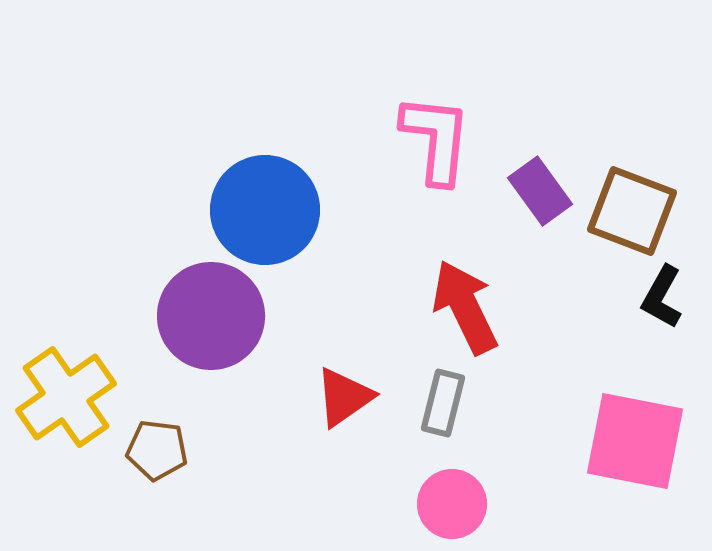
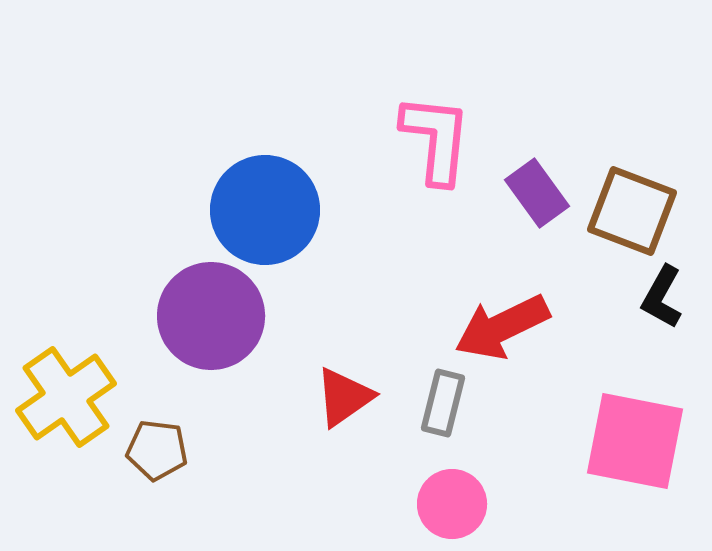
purple rectangle: moved 3 px left, 2 px down
red arrow: moved 37 px right, 20 px down; rotated 90 degrees counterclockwise
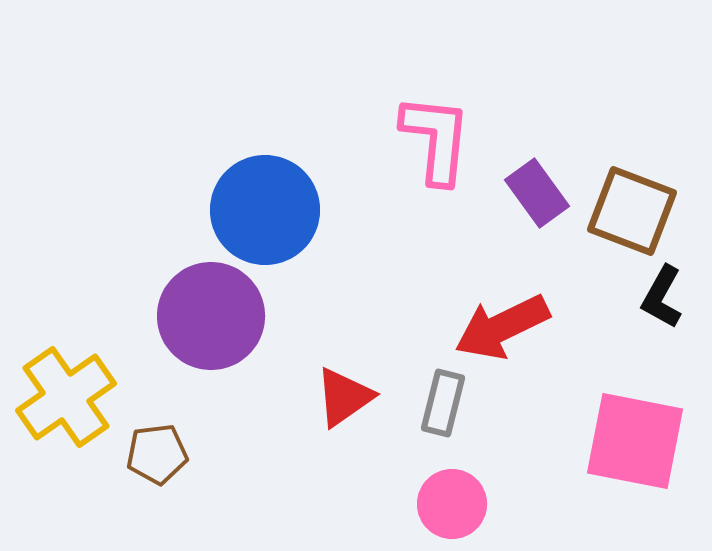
brown pentagon: moved 4 px down; rotated 14 degrees counterclockwise
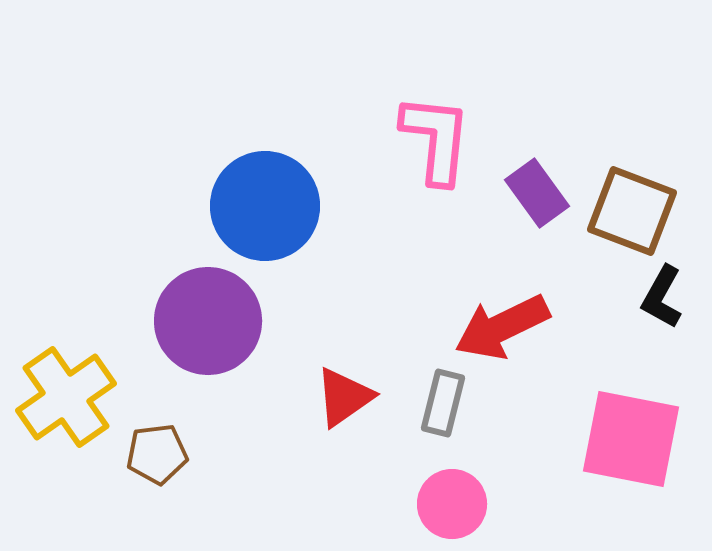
blue circle: moved 4 px up
purple circle: moved 3 px left, 5 px down
pink square: moved 4 px left, 2 px up
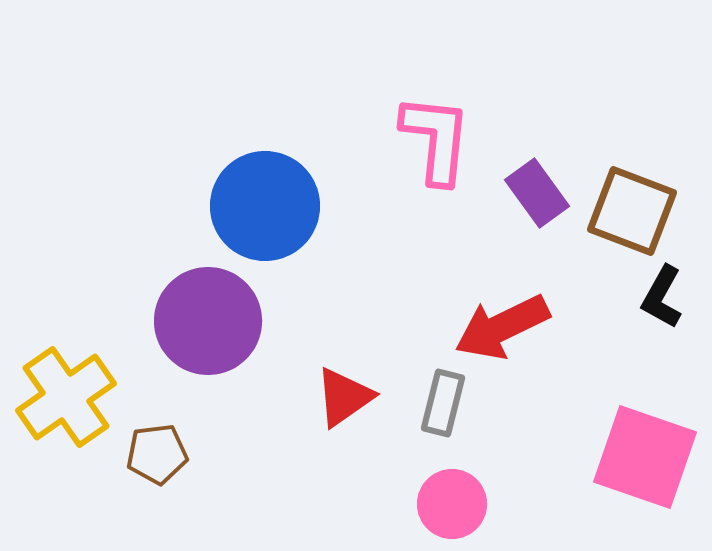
pink square: moved 14 px right, 18 px down; rotated 8 degrees clockwise
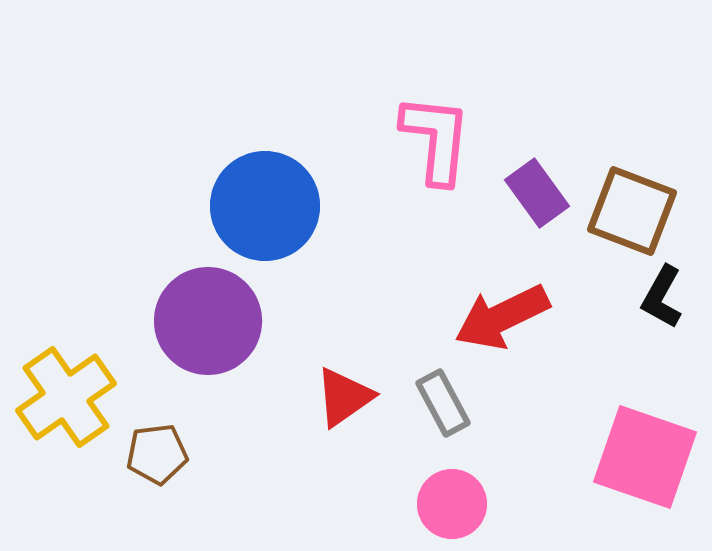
red arrow: moved 10 px up
gray rectangle: rotated 42 degrees counterclockwise
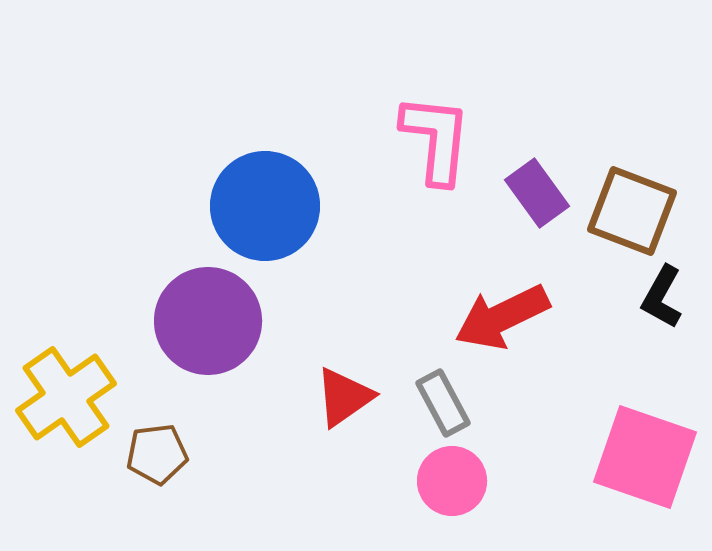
pink circle: moved 23 px up
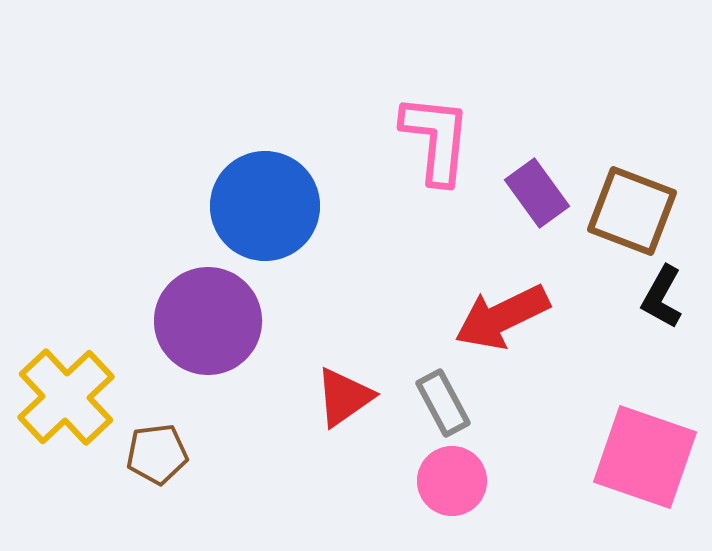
yellow cross: rotated 8 degrees counterclockwise
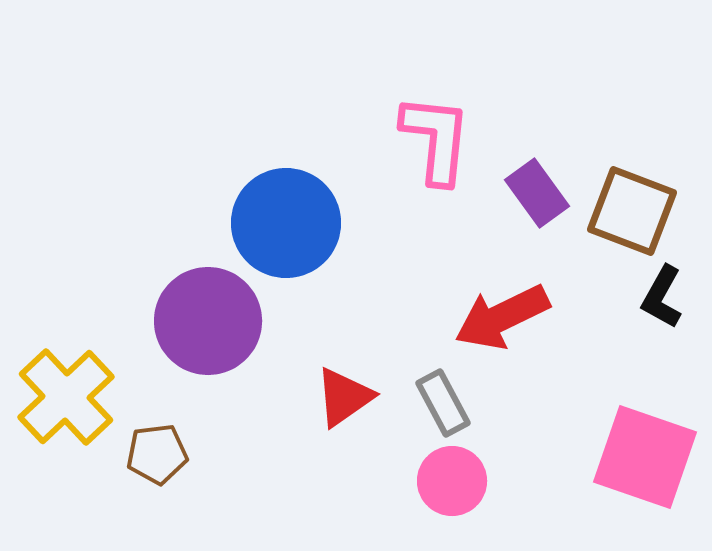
blue circle: moved 21 px right, 17 px down
